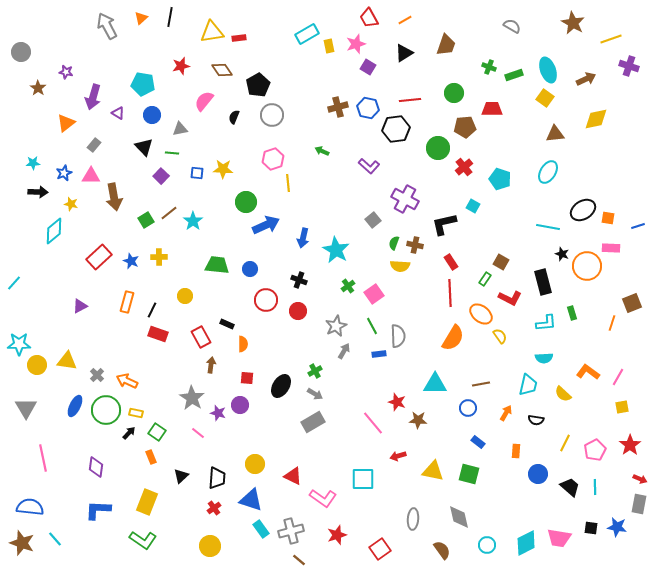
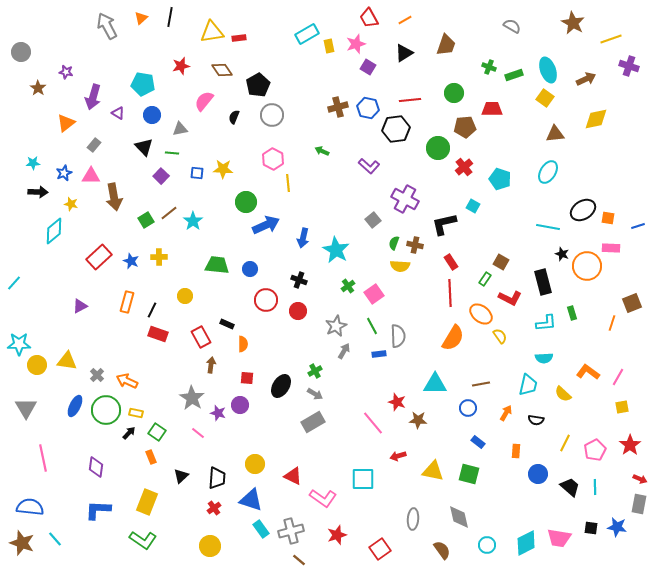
pink hexagon at (273, 159): rotated 15 degrees counterclockwise
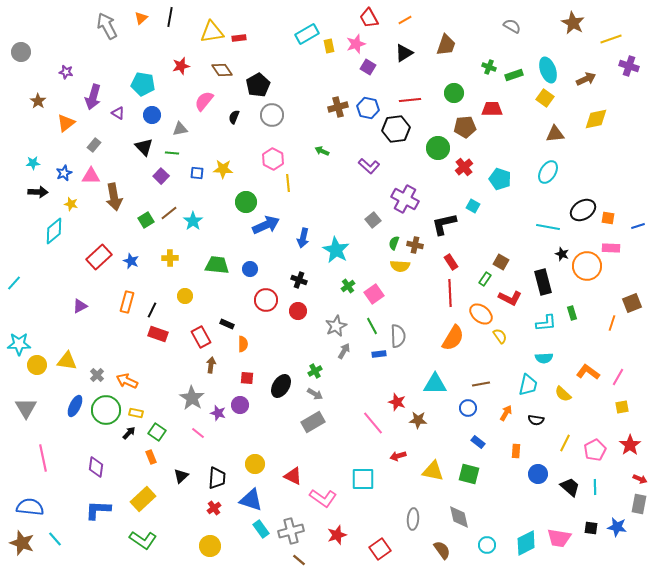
brown star at (38, 88): moved 13 px down
yellow cross at (159, 257): moved 11 px right, 1 px down
yellow rectangle at (147, 502): moved 4 px left, 3 px up; rotated 25 degrees clockwise
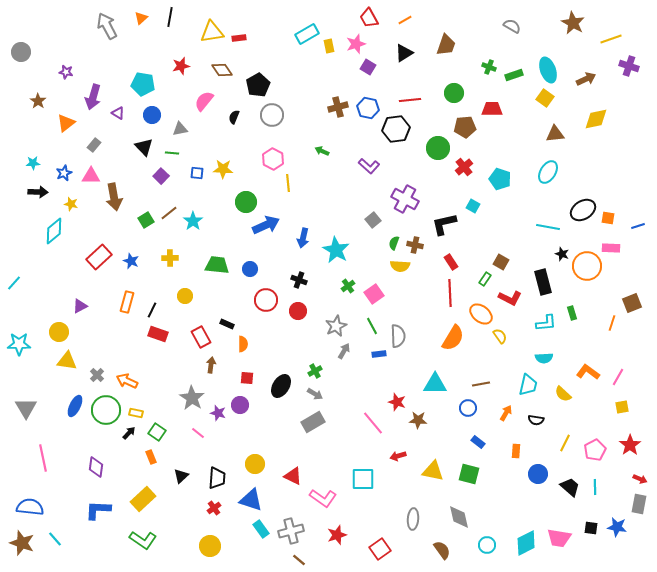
yellow circle at (37, 365): moved 22 px right, 33 px up
